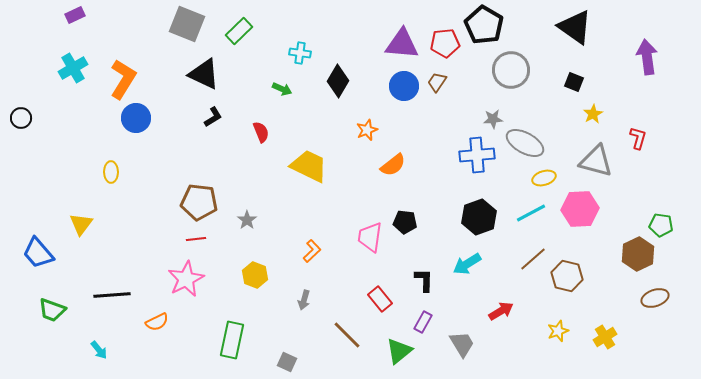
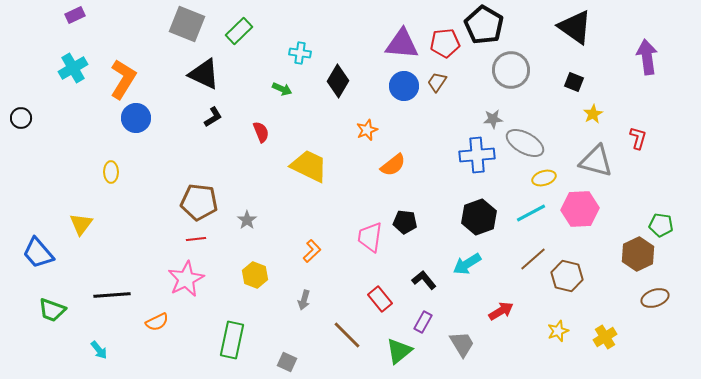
black L-shape at (424, 280): rotated 40 degrees counterclockwise
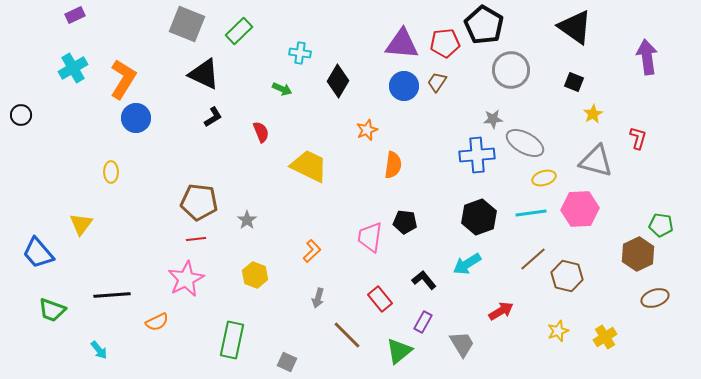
black circle at (21, 118): moved 3 px up
orange semicircle at (393, 165): rotated 44 degrees counterclockwise
cyan line at (531, 213): rotated 20 degrees clockwise
gray arrow at (304, 300): moved 14 px right, 2 px up
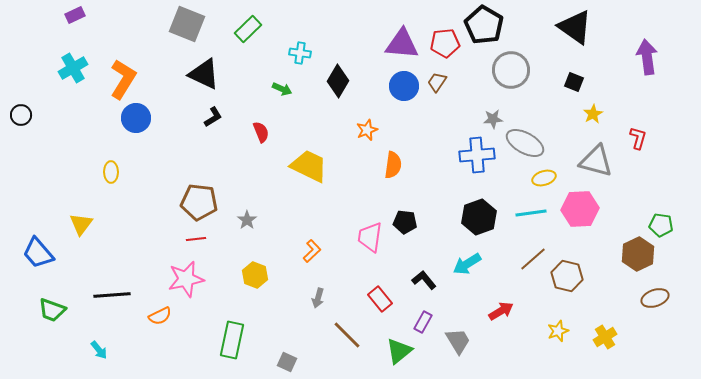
green rectangle at (239, 31): moved 9 px right, 2 px up
pink star at (186, 279): rotated 15 degrees clockwise
orange semicircle at (157, 322): moved 3 px right, 6 px up
gray trapezoid at (462, 344): moved 4 px left, 3 px up
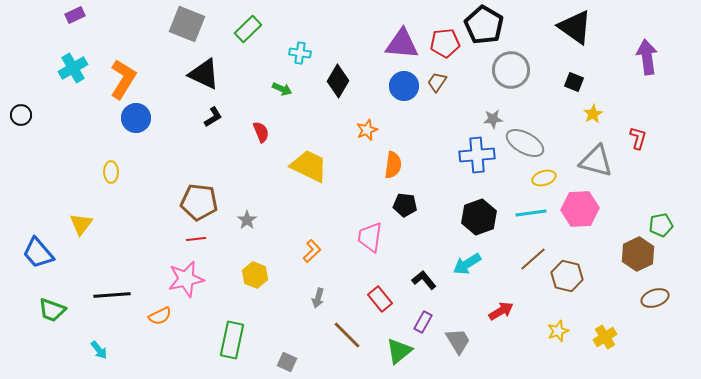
black pentagon at (405, 222): moved 17 px up
green pentagon at (661, 225): rotated 20 degrees counterclockwise
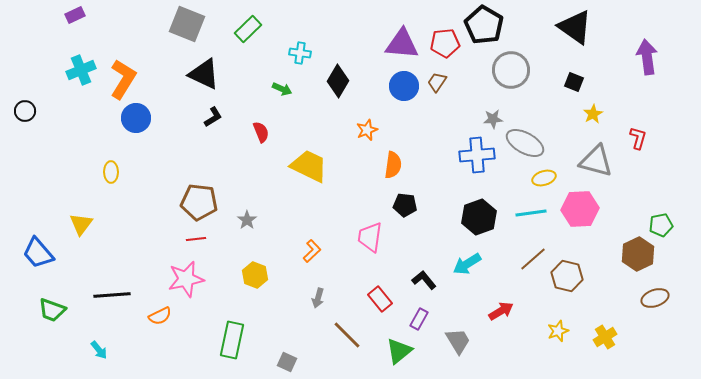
cyan cross at (73, 68): moved 8 px right, 2 px down; rotated 8 degrees clockwise
black circle at (21, 115): moved 4 px right, 4 px up
purple rectangle at (423, 322): moved 4 px left, 3 px up
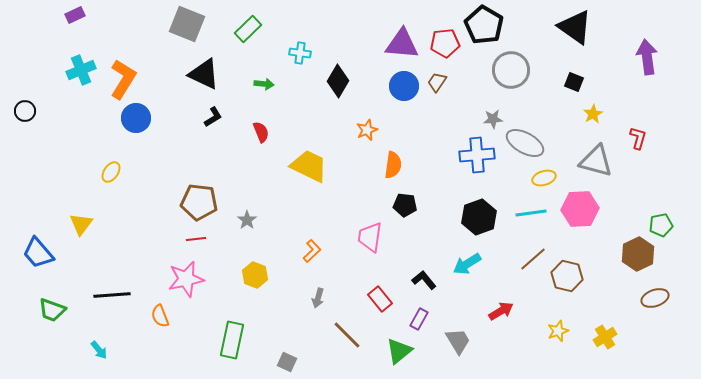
green arrow at (282, 89): moved 18 px left, 5 px up; rotated 18 degrees counterclockwise
yellow ellipse at (111, 172): rotated 35 degrees clockwise
orange semicircle at (160, 316): rotated 95 degrees clockwise
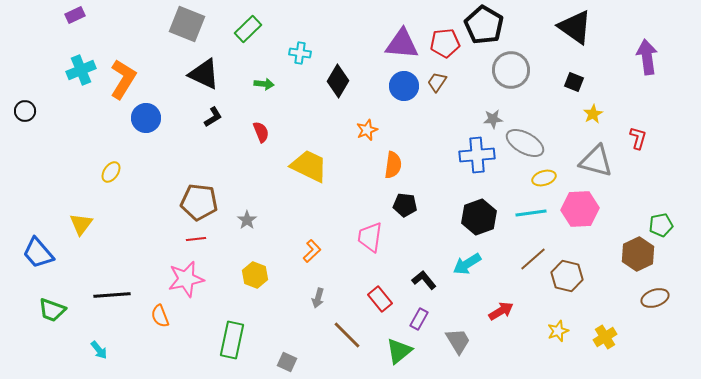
blue circle at (136, 118): moved 10 px right
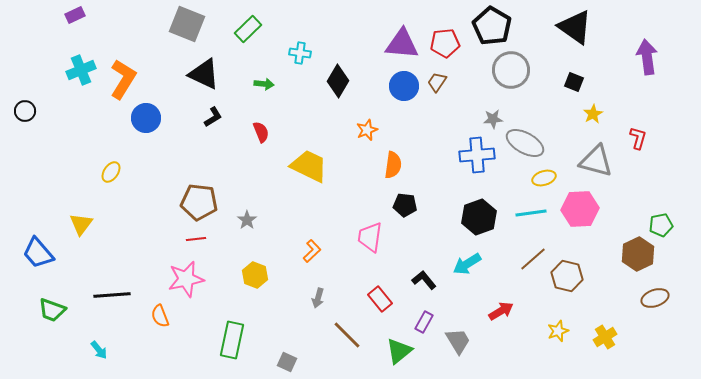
black pentagon at (484, 25): moved 8 px right, 1 px down
purple rectangle at (419, 319): moved 5 px right, 3 px down
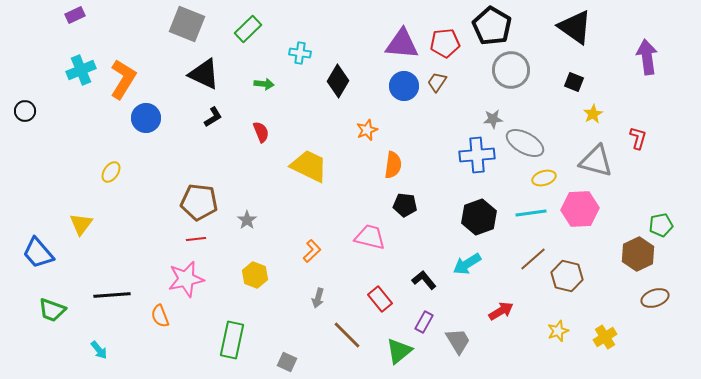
pink trapezoid at (370, 237): rotated 96 degrees clockwise
